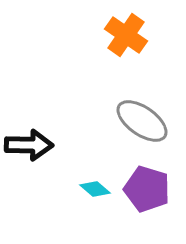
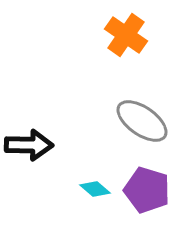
purple pentagon: moved 1 px down
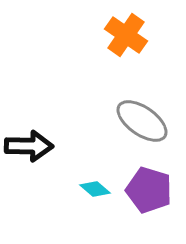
black arrow: moved 1 px down
purple pentagon: moved 2 px right
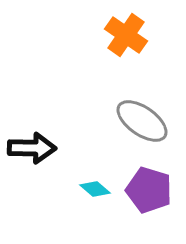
black arrow: moved 3 px right, 2 px down
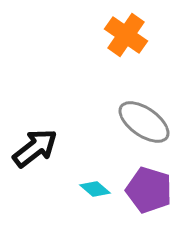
gray ellipse: moved 2 px right, 1 px down
black arrow: moved 3 px right; rotated 39 degrees counterclockwise
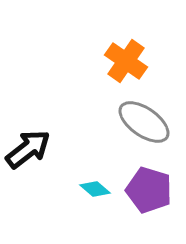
orange cross: moved 26 px down
black arrow: moved 7 px left, 1 px down
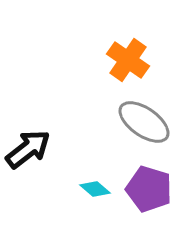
orange cross: moved 2 px right, 1 px up
purple pentagon: moved 1 px up
